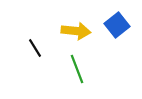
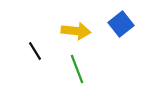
blue square: moved 4 px right, 1 px up
black line: moved 3 px down
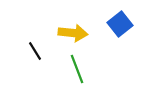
blue square: moved 1 px left
yellow arrow: moved 3 px left, 2 px down
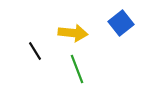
blue square: moved 1 px right, 1 px up
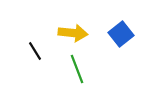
blue square: moved 11 px down
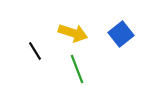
yellow arrow: rotated 12 degrees clockwise
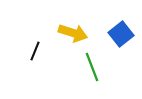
black line: rotated 54 degrees clockwise
green line: moved 15 px right, 2 px up
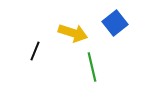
blue square: moved 6 px left, 11 px up
green line: rotated 8 degrees clockwise
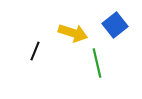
blue square: moved 2 px down
green line: moved 5 px right, 4 px up
